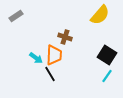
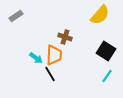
black square: moved 1 px left, 4 px up
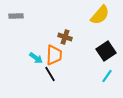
gray rectangle: rotated 32 degrees clockwise
black square: rotated 24 degrees clockwise
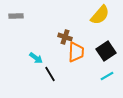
orange trapezoid: moved 22 px right, 3 px up
cyan line: rotated 24 degrees clockwise
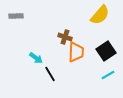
cyan line: moved 1 px right, 1 px up
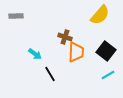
black square: rotated 18 degrees counterclockwise
cyan arrow: moved 1 px left, 4 px up
